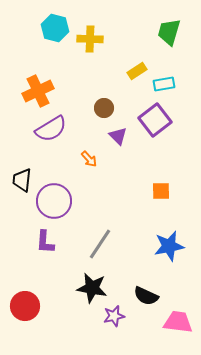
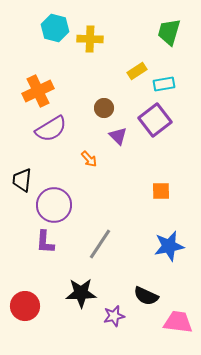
purple circle: moved 4 px down
black star: moved 11 px left, 5 px down; rotated 12 degrees counterclockwise
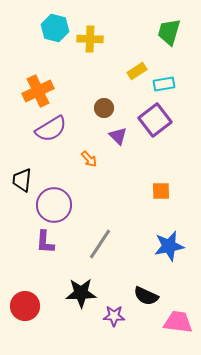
purple star: rotated 15 degrees clockwise
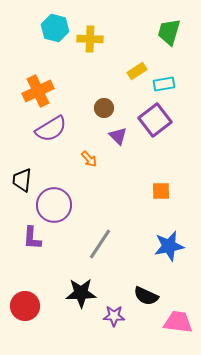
purple L-shape: moved 13 px left, 4 px up
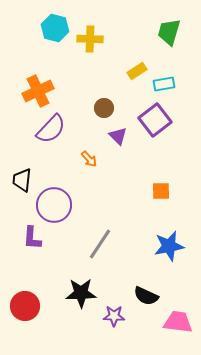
purple semicircle: rotated 16 degrees counterclockwise
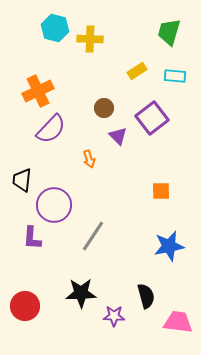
cyan rectangle: moved 11 px right, 8 px up; rotated 15 degrees clockwise
purple square: moved 3 px left, 2 px up
orange arrow: rotated 24 degrees clockwise
gray line: moved 7 px left, 8 px up
black semicircle: rotated 130 degrees counterclockwise
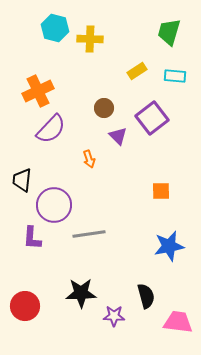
gray line: moved 4 px left, 2 px up; rotated 48 degrees clockwise
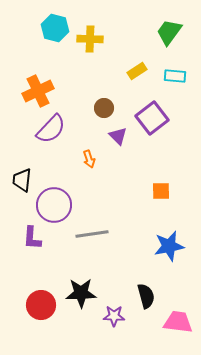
green trapezoid: rotated 20 degrees clockwise
gray line: moved 3 px right
red circle: moved 16 px right, 1 px up
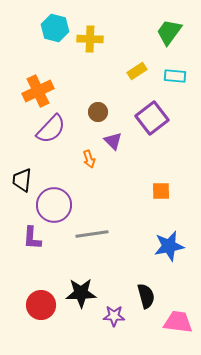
brown circle: moved 6 px left, 4 px down
purple triangle: moved 5 px left, 5 px down
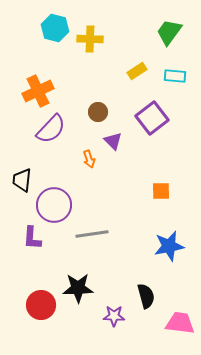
black star: moved 3 px left, 5 px up
pink trapezoid: moved 2 px right, 1 px down
